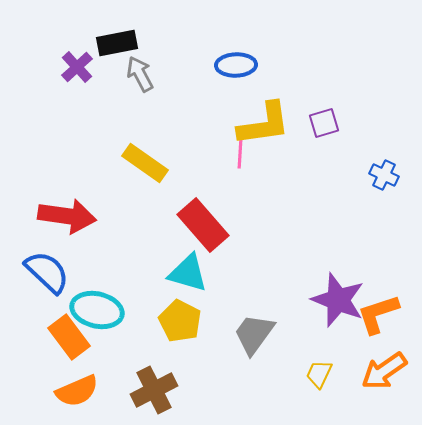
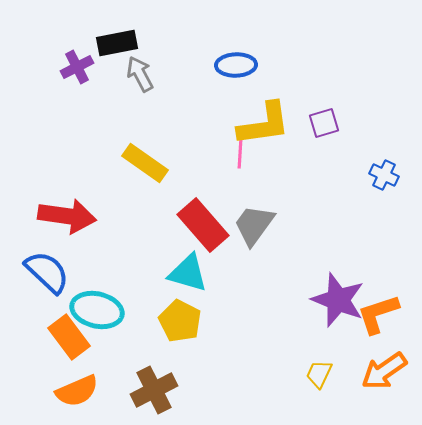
purple cross: rotated 16 degrees clockwise
gray trapezoid: moved 109 px up
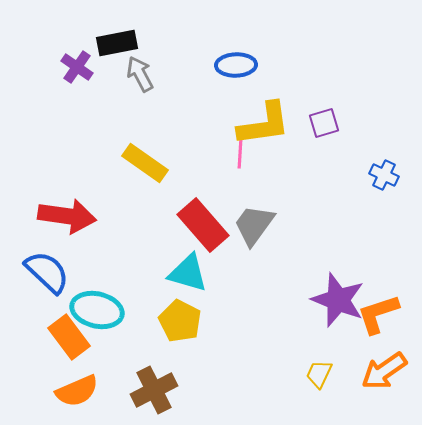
purple cross: rotated 28 degrees counterclockwise
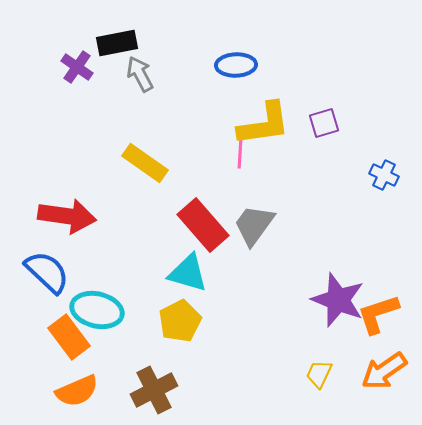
yellow pentagon: rotated 18 degrees clockwise
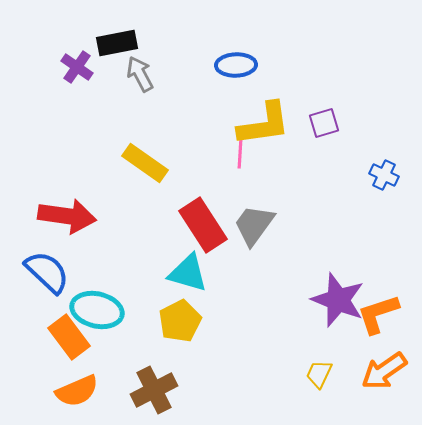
red rectangle: rotated 8 degrees clockwise
